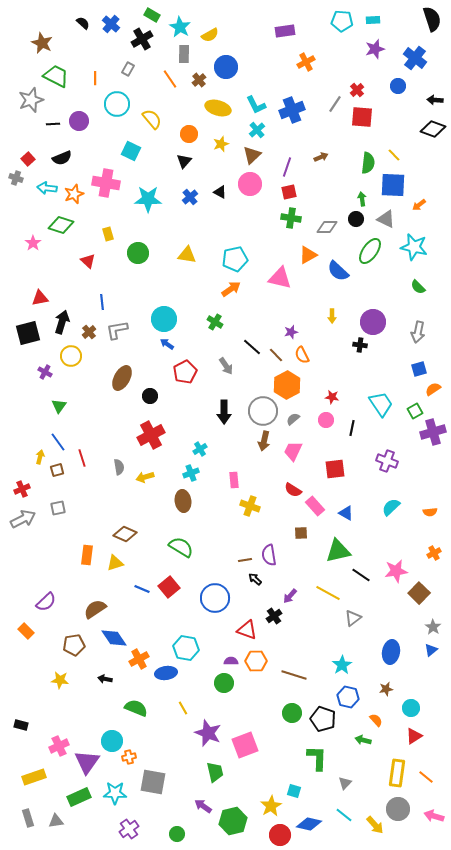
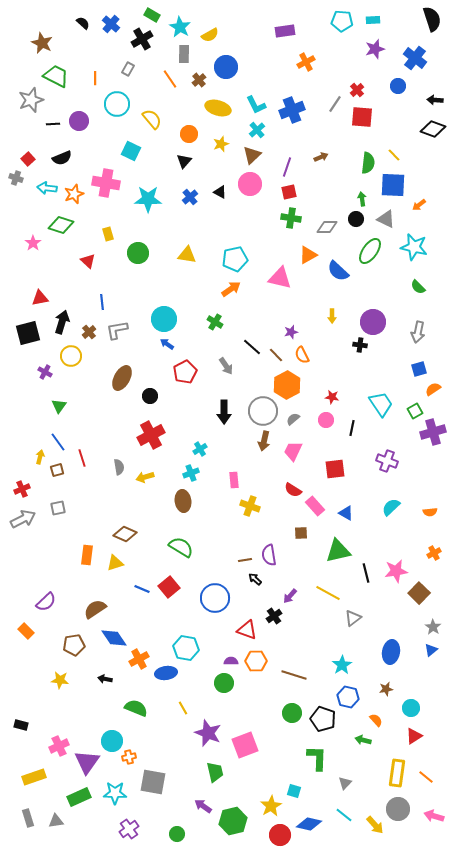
black line at (361, 575): moved 5 px right, 2 px up; rotated 42 degrees clockwise
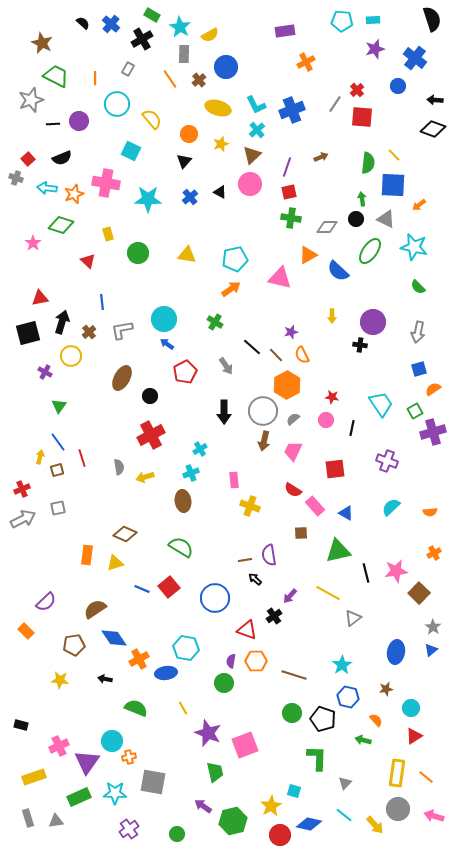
gray L-shape at (117, 330): moved 5 px right
blue ellipse at (391, 652): moved 5 px right
purple semicircle at (231, 661): rotated 80 degrees counterclockwise
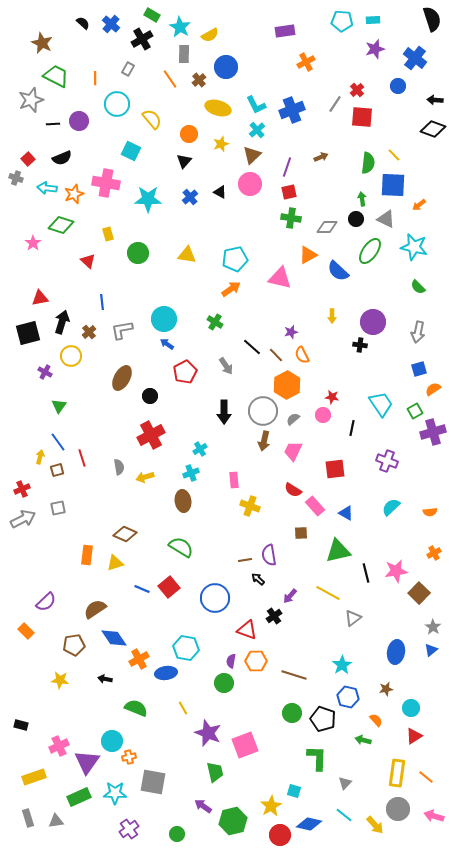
pink circle at (326, 420): moved 3 px left, 5 px up
black arrow at (255, 579): moved 3 px right
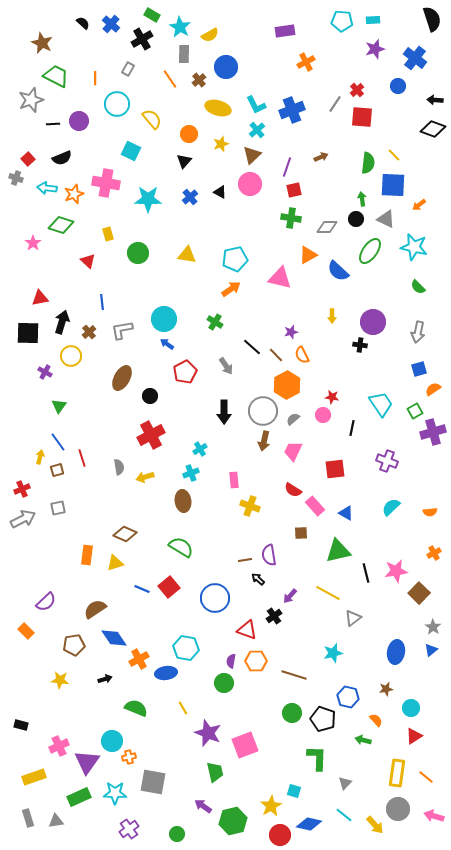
red square at (289, 192): moved 5 px right, 2 px up
black square at (28, 333): rotated 15 degrees clockwise
cyan star at (342, 665): moved 9 px left, 12 px up; rotated 18 degrees clockwise
black arrow at (105, 679): rotated 152 degrees clockwise
